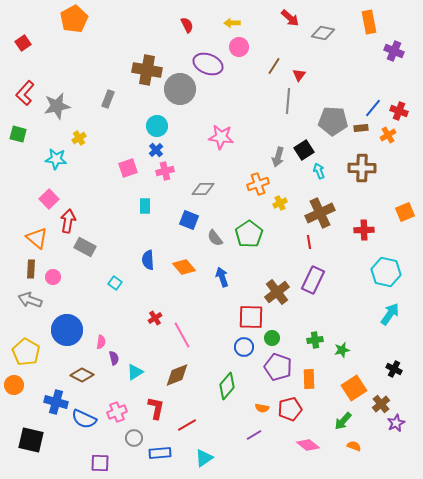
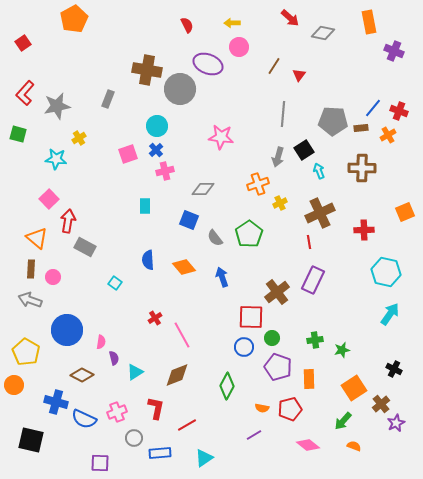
gray line at (288, 101): moved 5 px left, 13 px down
pink square at (128, 168): moved 14 px up
green diamond at (227, 386): rotated 12 degrees counterclockwise
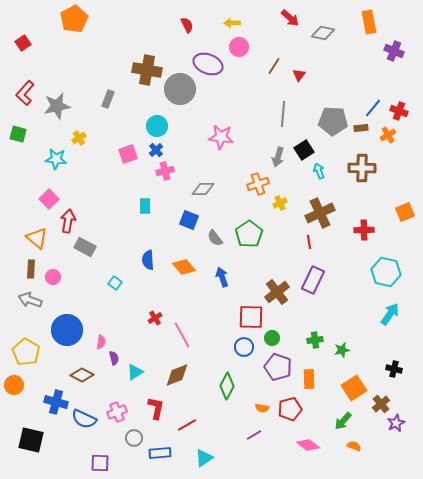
black cross at (394, 369): rotated 14 degrees counterclockwise
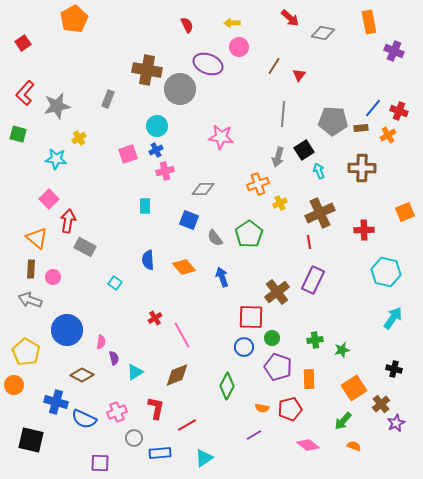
blue cross at (156, 150): rotated 16 degrees clockwise
cyan arrow at (390, 314): moved 3 px right, 4 px down
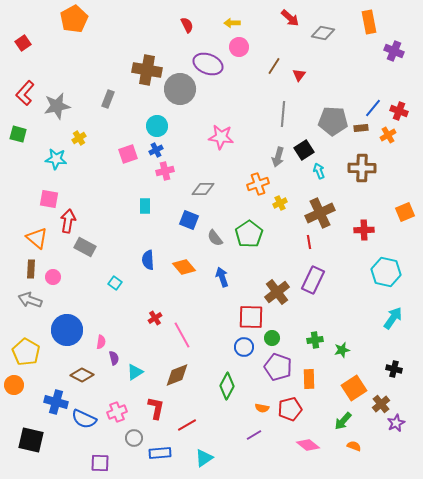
pink square at (49, 199): rotated 36 degrees counterclockwise
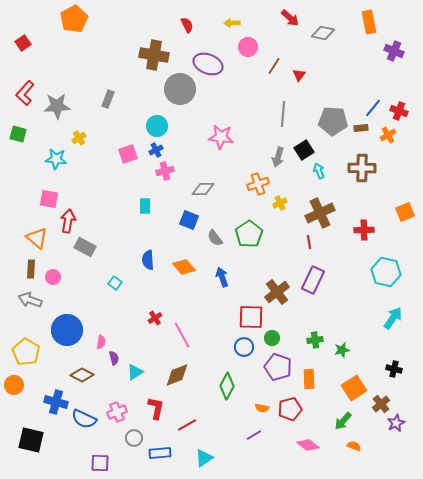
pink circle at (239, 47): moved 9 px right
brown cross at (147, 70): moved 7 px right, 15 px up
gray star at (57, 106): rotated 8 degrees clockwise
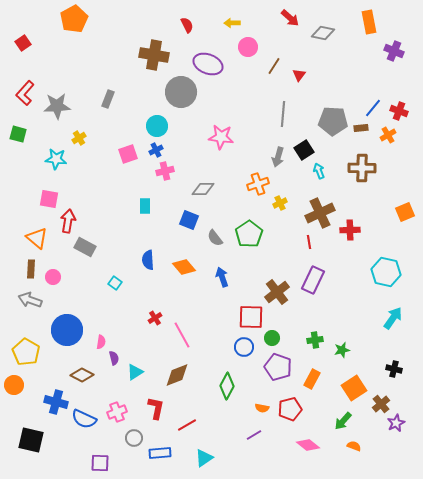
gray circle at (180, 89): moved 1 px right, 3 px down
red cross at (364, 230): moved 14 px left
orange rectangle at (309, 379): moved 3 px right; rotated 30 degrees clockwise
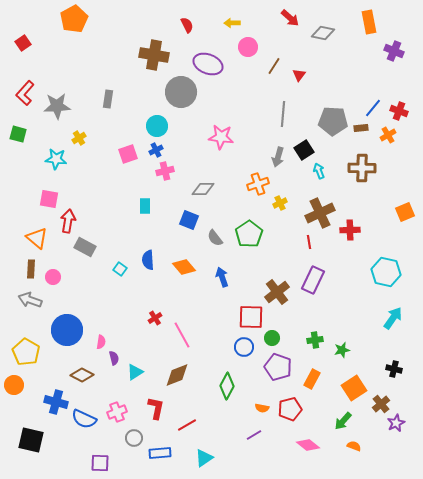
gray rectangle at (108, 99): rotated 12 degrees counterclockwise
cyan square at (115, 283): moved 5 px right, 14 px up
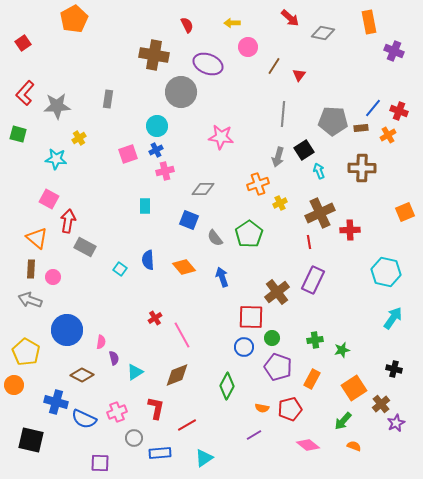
pink square at (49, 199): rotated 18 degrees clockwise
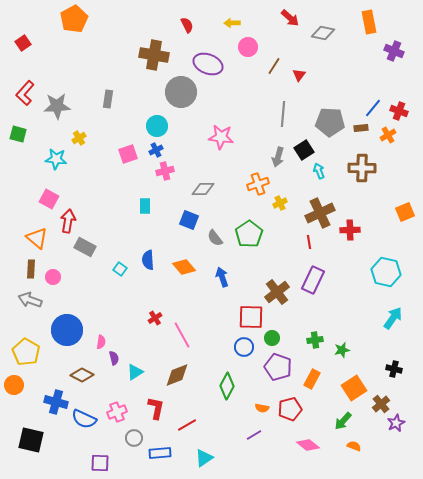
gray pentagon at (333, 121): moved 3 px left, 1 px down
